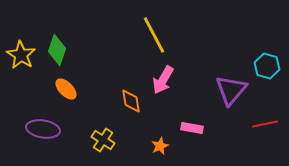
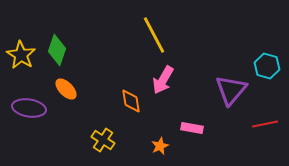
purple ellipse: moved 14 px left, 21 px up
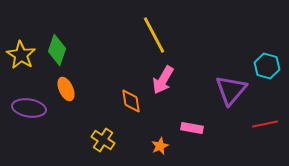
orange ellipse: rotated 20 degrees clockwise
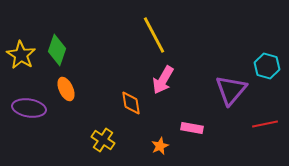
orange diamond: moved 2 px down
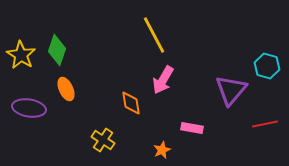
orange star: moved 2 px right, 4 px down
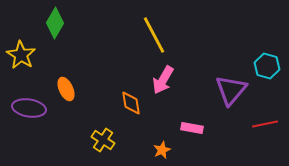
green diamond: moved 2 px left, 27 px up; rotated 12 degrees clockwise
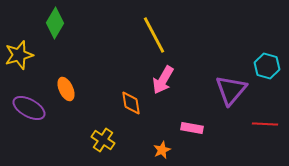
yellow star: moved 2 px left; rotated 24 degrees clockwise
purple ellipse: rotated 20 degrees clockwise
red line: rotated 15 degrees clockwise
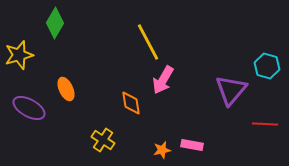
yellow line: moved 6 px left, 7 px down
pink rectangle: moved 17 px down
orange star: rotated 12 degrees clockwise
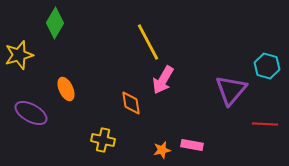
purple ellipse: moved 2 px right, 5 px down
yellow cross: rotated 20 degrees counterclockwise
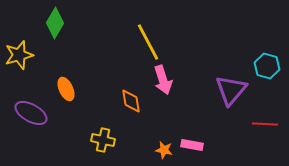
pink arrow: rotated 48 degrees counterclockwise
orange diamond: moved 2 px up
orange star: moved 2 px right; rotated 24 degrees clockwise
